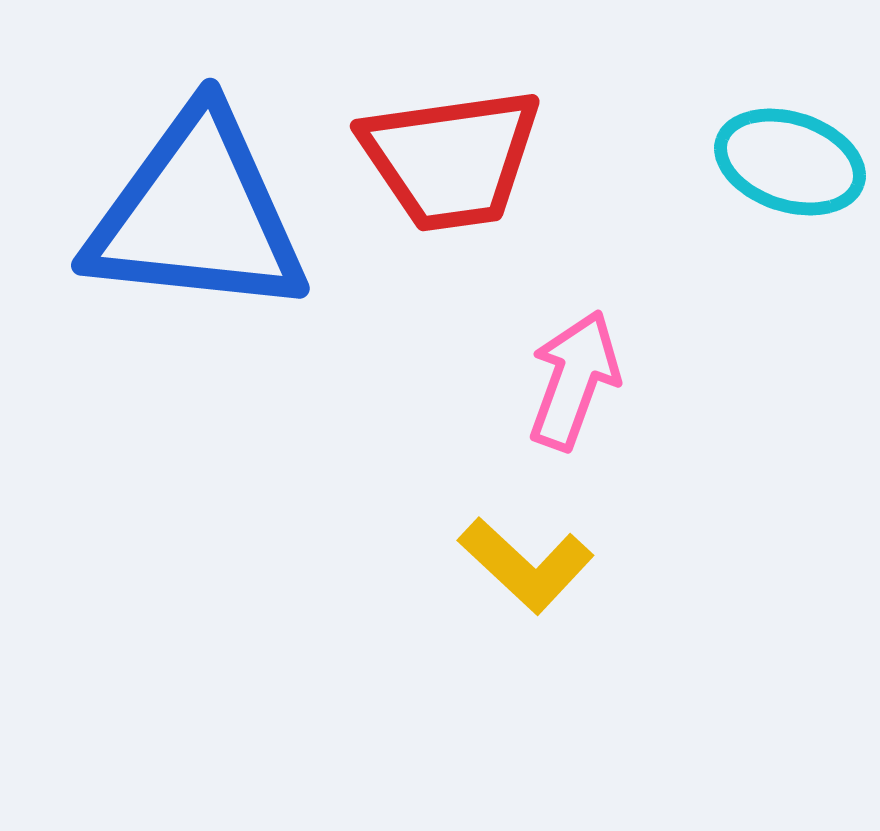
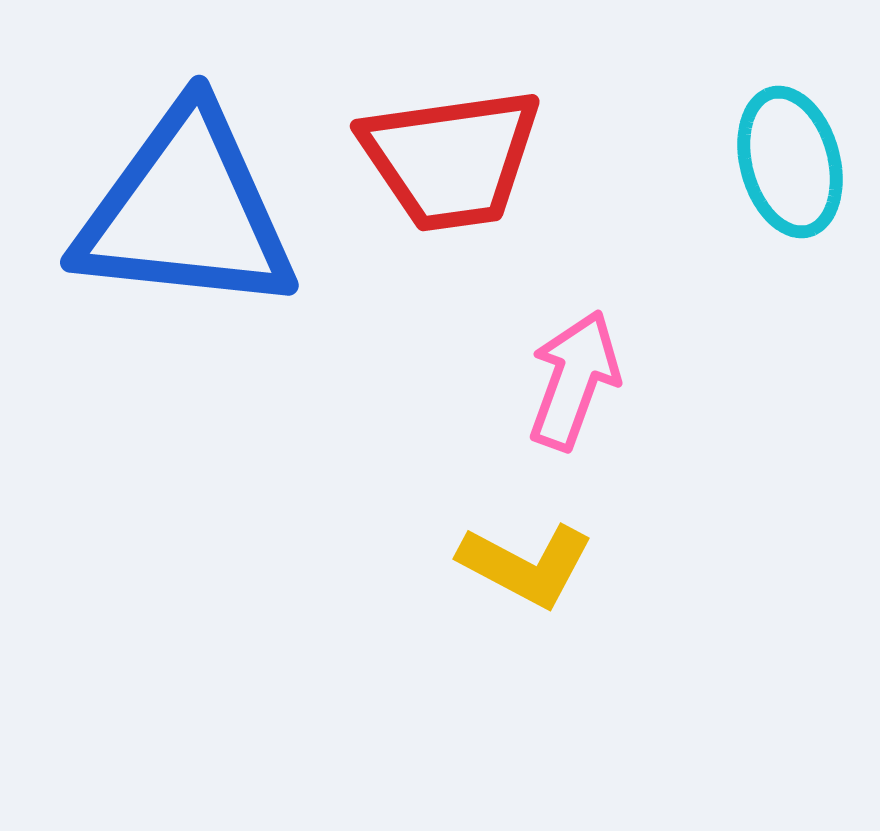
cyan ellipse: rotated 57 degrees clockwise
blue triangle: moved 11 px left, 3 px up
yellow L-shape: rotated 15 degrees counterclockwise
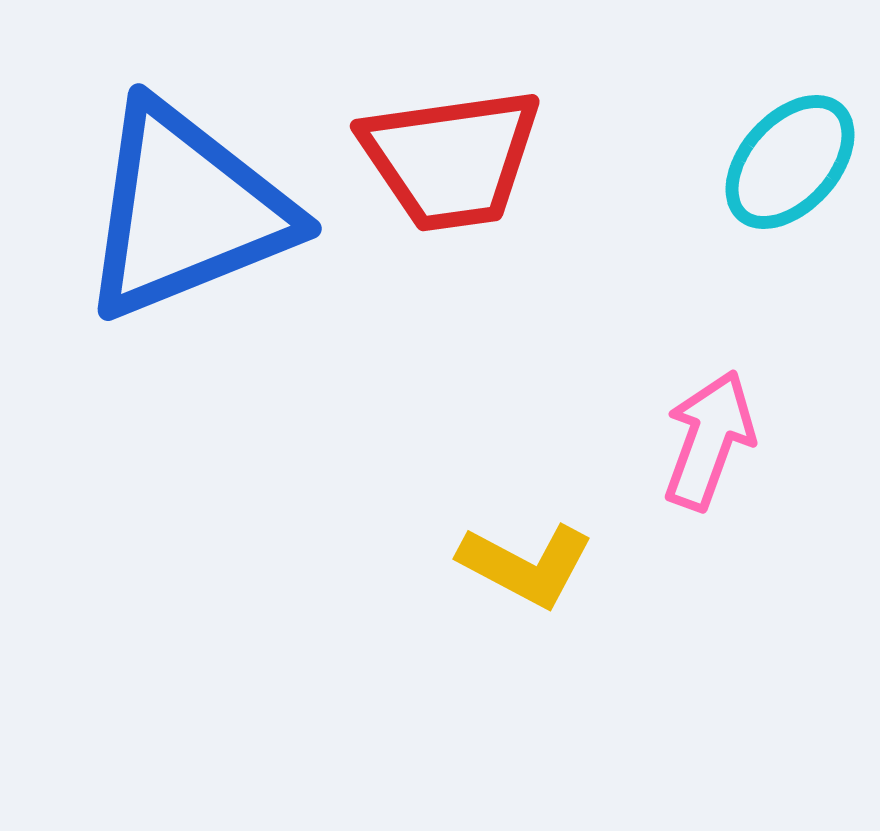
cyan ellipse: rotated 57 degrees clockwise
blue triangle: rotated 28 degrees counterclockwise
pink arrow: moved 135 px right, 60 px down
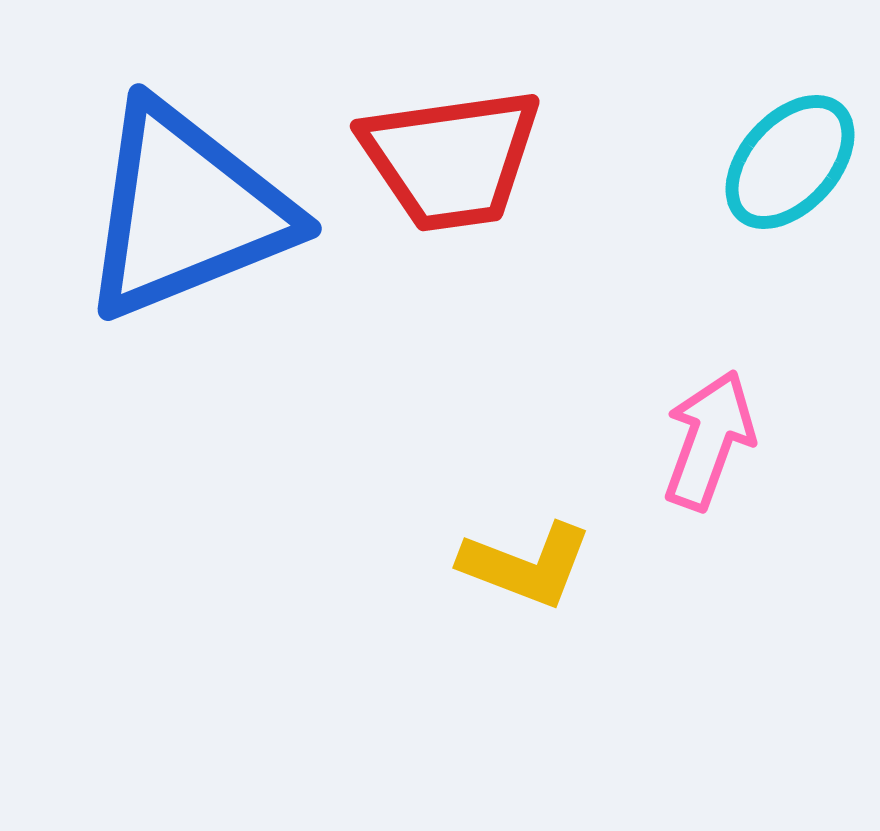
yellow L-shape: rotated 7 degrees counterclockwise
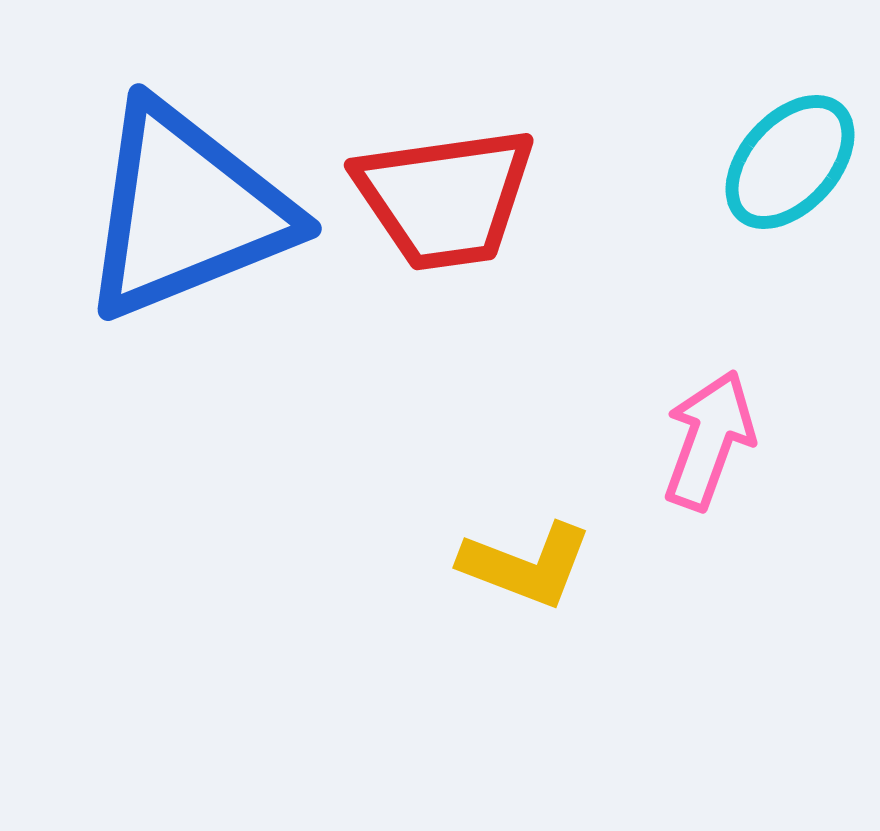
red trapezoid: moved 6 px left, 39 px down
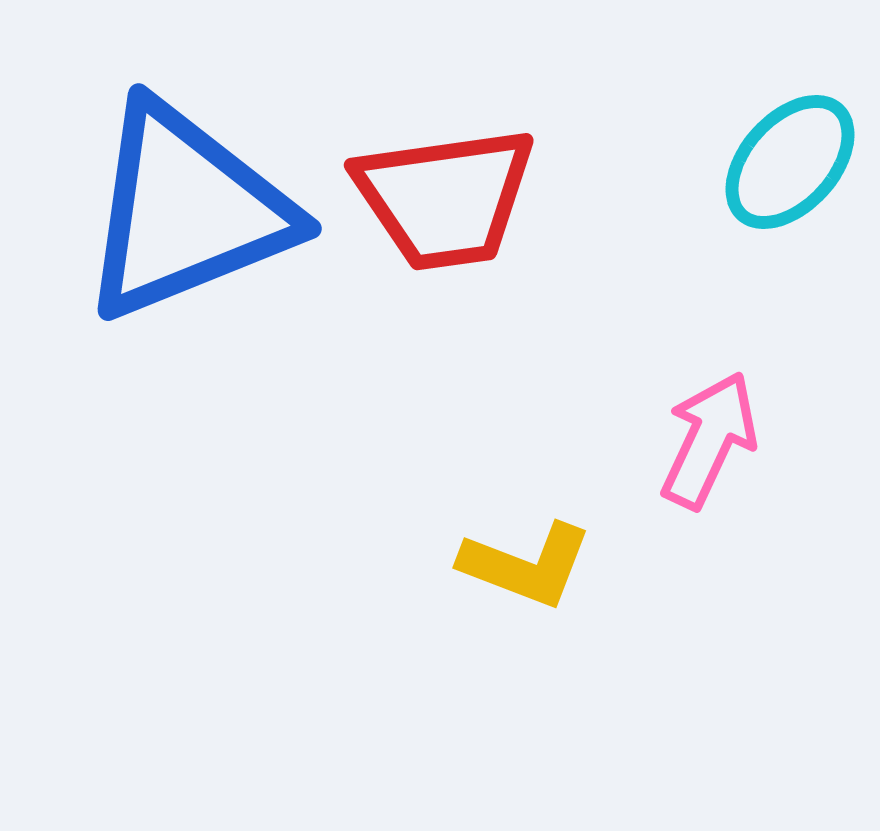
pink arrow: rotated 5 degrees clockwise
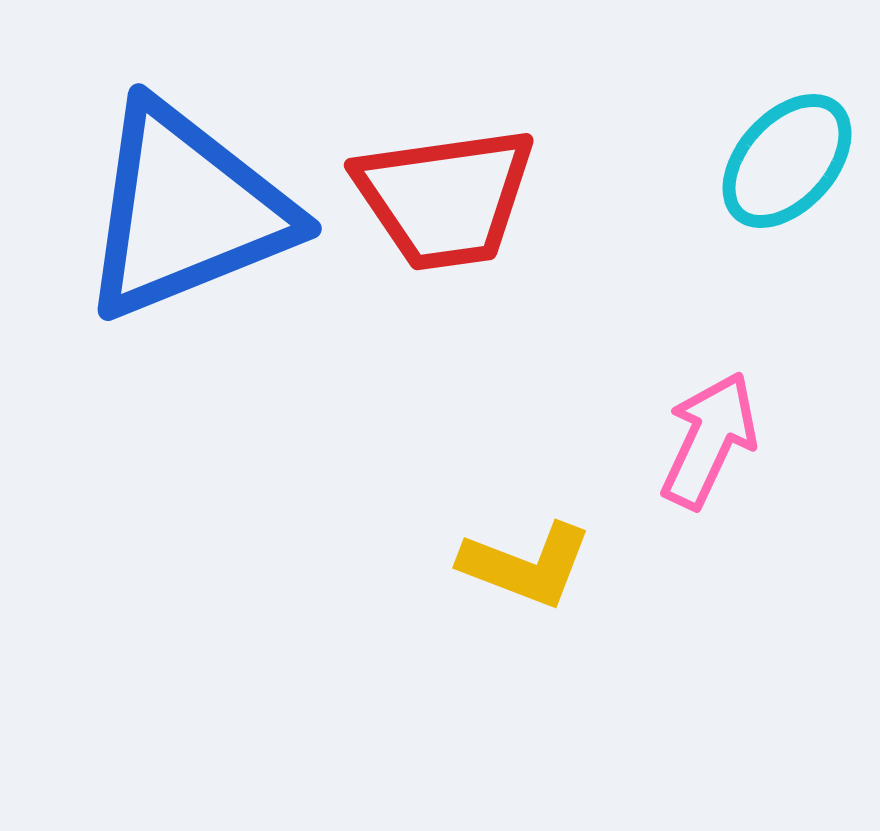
cyan ellipse: moved 3 px left, 1 px up
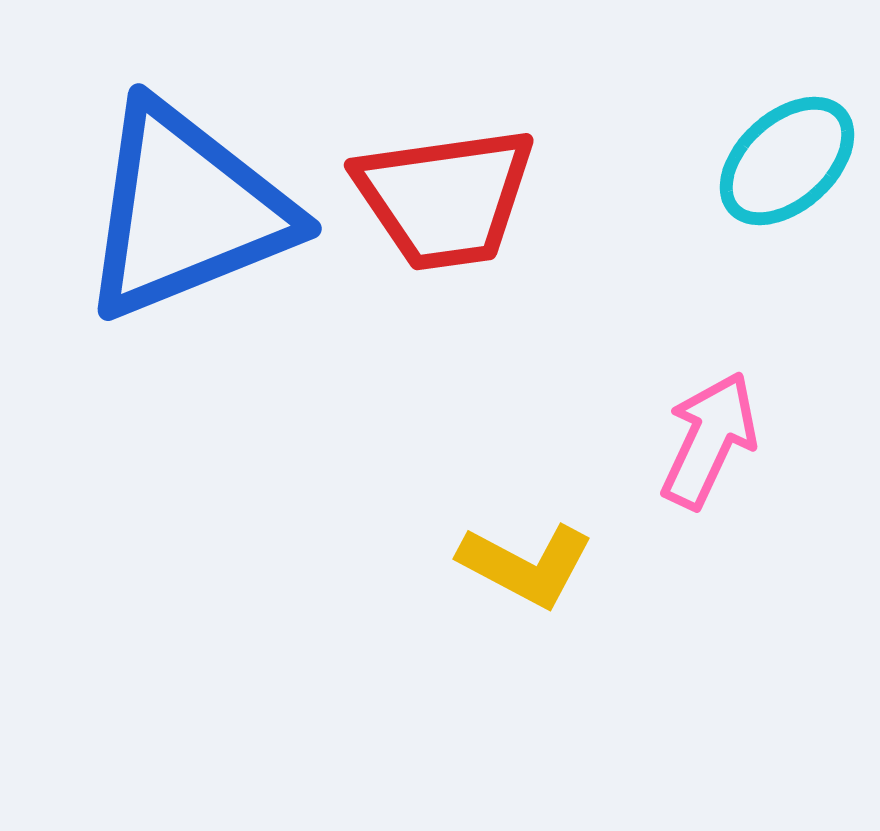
cyan ellipse: rotated 6 degrees clockwise
yellow L-shape: rotated 7 degrees clockwise
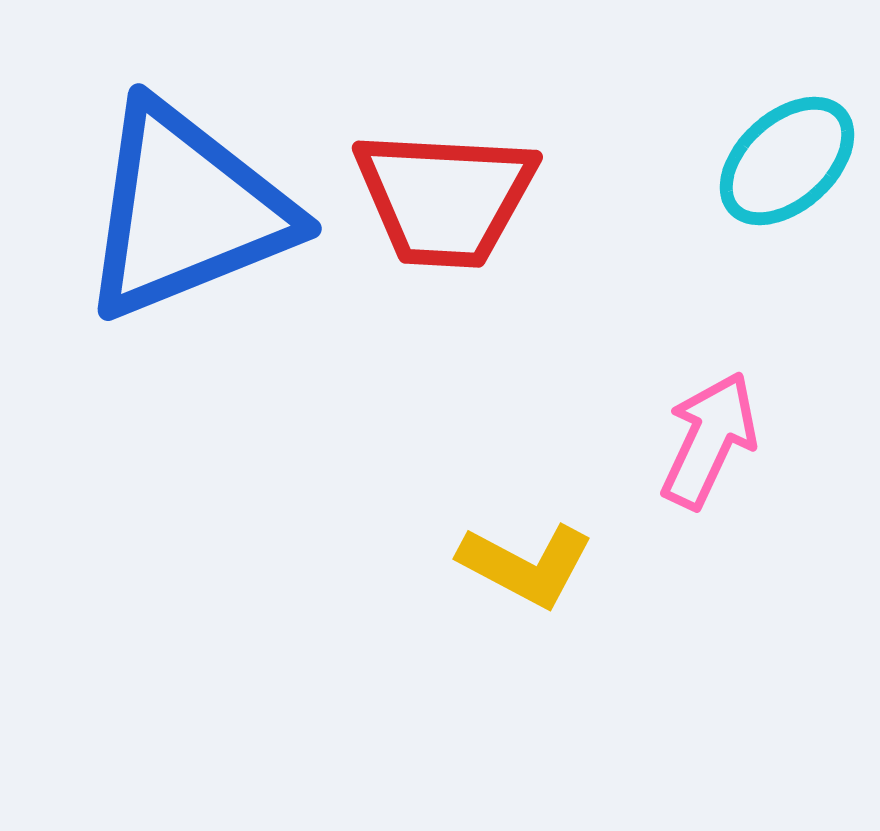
red trapezoid: rotated 11 degrees clockwise
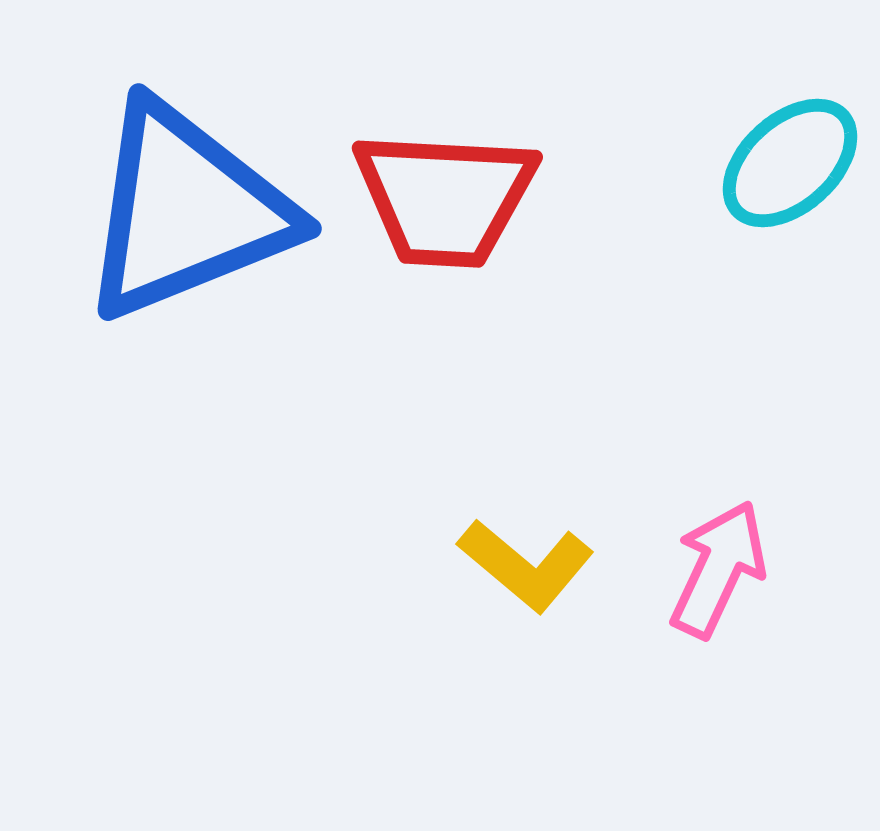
cyan ellipse: moved 3 px right, 2 px down
pink arrow: moved 9 px right, 129 px down
yellow L-shape: rotated 12 degrees clockwise
